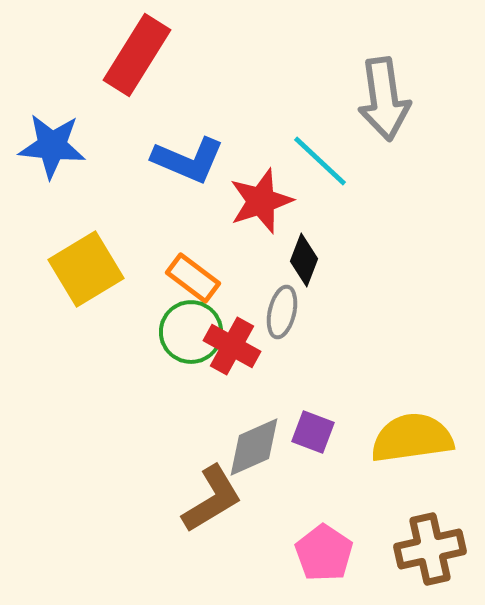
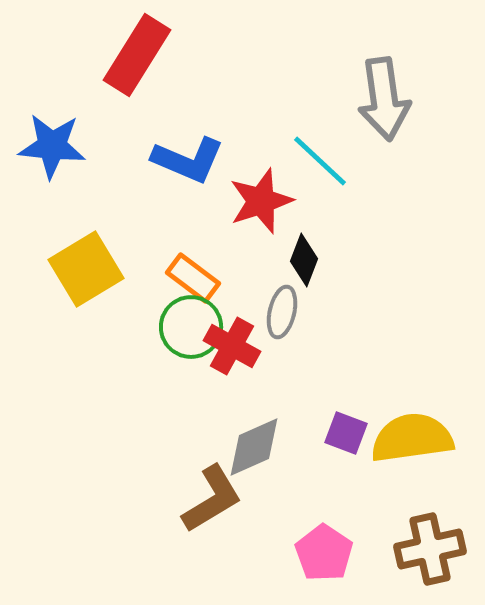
green circle: moved 5 px up
purple square: moved 33 px right, 1 px down
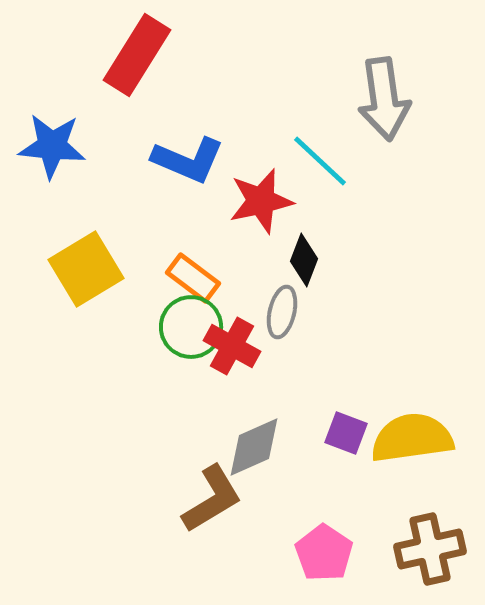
red star: rotated 6 degrees clockwise
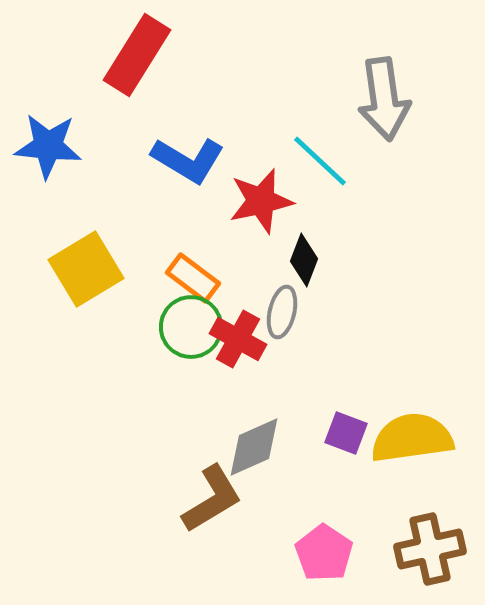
blue star: moved 4 px left
blue L-shape: rotated 8 degrees clockwise
red cross: moved 6 px right, 7 px up
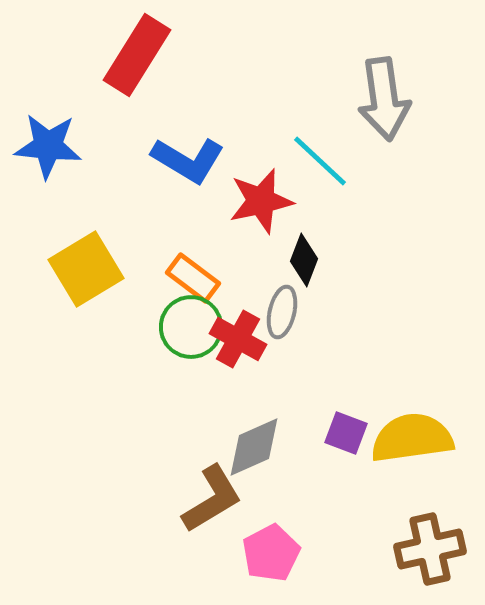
pink pentagon: moved 53 px left; rotated 10 degrees clockwise
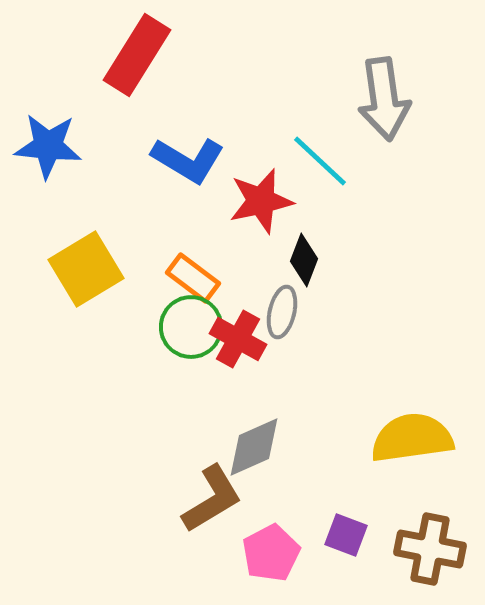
purple square: moved 102 px down
brown cross: rotated 24 degrees clockwise
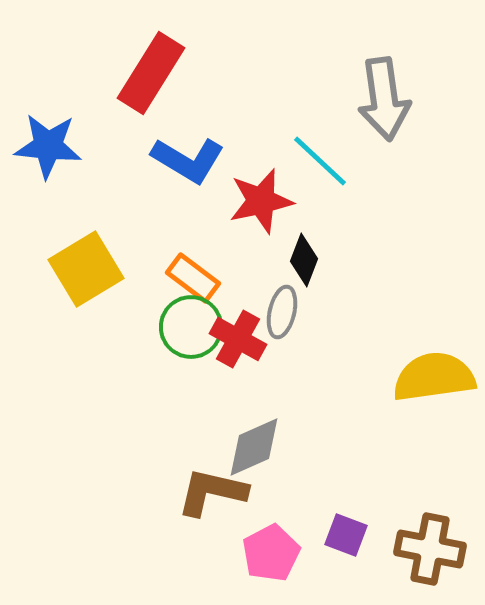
red rectangle: moved 14 px right, 18 px down
yellow semicircle: moved 22 px right, 61 px up
brown L-shape: moved 7 px up; rotated 136 degrees counterclockwise
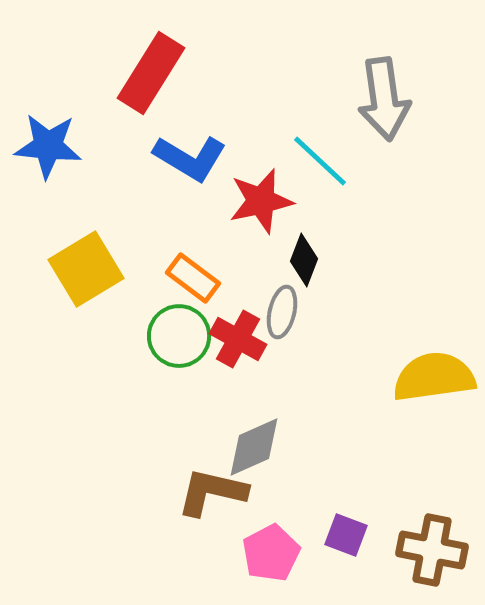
blue L-shape: moved 2 px right, 2 px up
green circle: moved 12 px left, 9 px down
brown cross: moved 2 px right, 1 px down
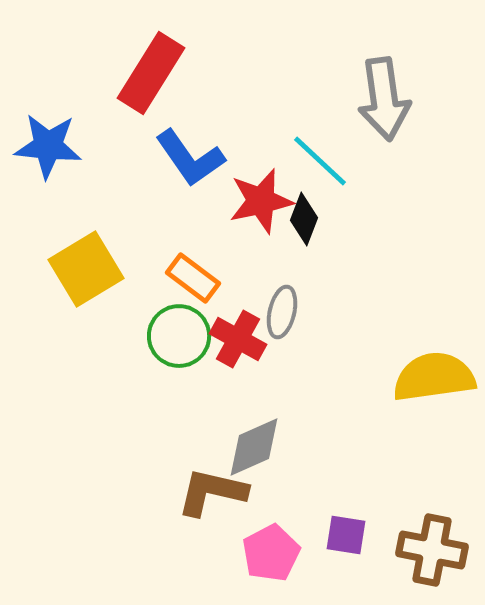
blue L-shape: rotated 24 degrees clockwise
black diamond: moved 41 px up
purple square: rotated 12 degrees counterclockwise
